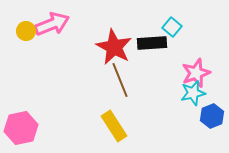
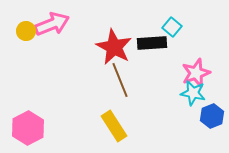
cyan star: rotated 25 degrees clockwise
pink hexagon: moved 7 px right; rotated 16 degrees counterclockwise
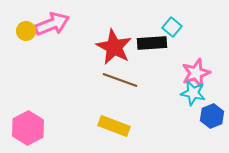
brown line: rotated 48 degrees counterclockwise
yellow rectangle: rotated 36 degrees counterclockwise
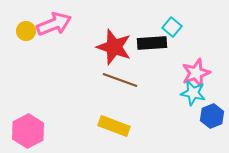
pink arrow: moved 2 px right
red star: rotated 9 degrees counterclockwise
pink hexagon: moved 3 px down
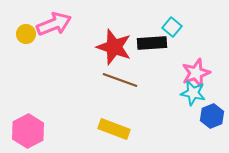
yellow circle: moved 3 px down
yellow rectangle: moved 3 px down
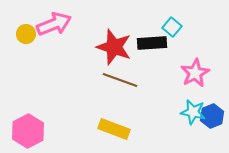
pink star: moved 1 px left; rotated 8 degrees counterclockwise
cyan star: moved 19 px down
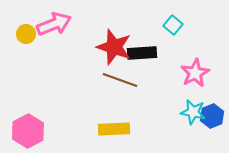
cyan square: moved 1 px right, 2 px up
black rectangle: moved 10 px left, 10 px down
yellow rectangle: rotated 24 degrees counterclockwise
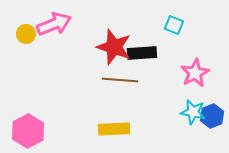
cyan square: moved 1 px right; rotated 18 degrees counterclockwise
brown line: rotated 16 degrees counterclockwise
